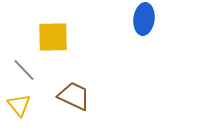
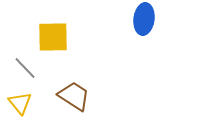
gray line: moved 1 px right, 2 px up
brown trapezoid: rotated 8 degrees clockwise
yellow triangle: moved 1 px right, 2 px up
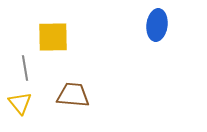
blue ellipse: moved 13 px right, 6 px down
gray line: rotated 35 degrees clockwise
brown trapezoid: moved 1 px left, 1 px up; rotated 28 degrees counterclockwise
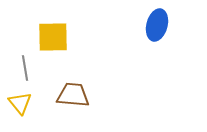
blue ellipse: rotated 8 degrees clockwise
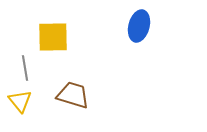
blue ellipse: moved 18 px left, 1 px down
brown trapezoid: rotated 12 degrees clockwise
yellow triangle: moved 2 px up
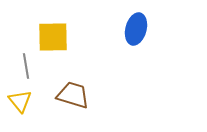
blue ellipse: moved 3 px left, 3 px down
gray line: moved 1 px right, 2 px up
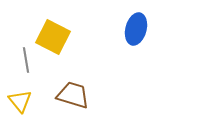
yellow square: rotated 28 degrees clockwise
gray line: moved 6 px up
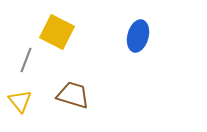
blue ellipse: moved 2 px right, 7 px down
yellow square: moved 4 px right, 5 px up
gray line: rotated 30 degrees clockwise
